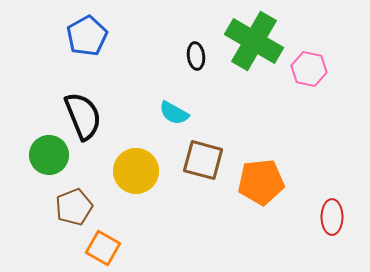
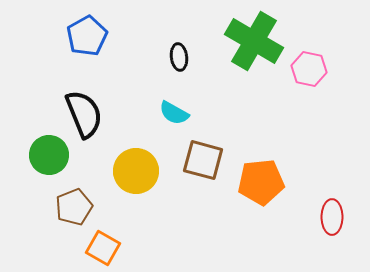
black ellipse: moved 17 px left, 1 px down
black semicircle: moved 1 px right, 2 px up
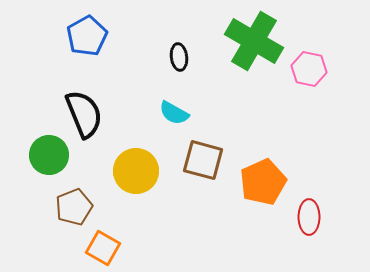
orange pentagon: moved 2 px right; rotated 18 degrees counterclockwise
red ellipse: moved 23 px left
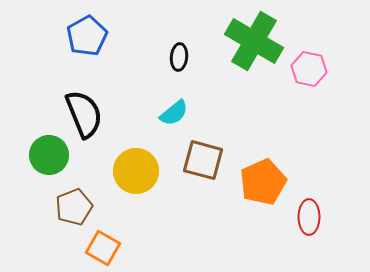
black ellipse: rotated 12 degrees clockwise
cyan semicircle: rotated 68 degrees counterclockwise
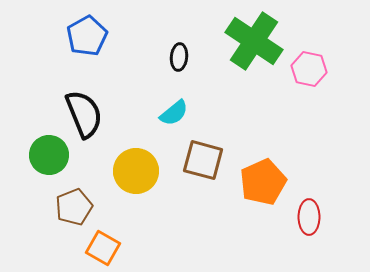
green cross: rotated 4 degrees clockwise
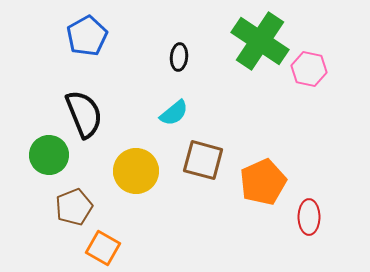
green cross: moved 6 px right
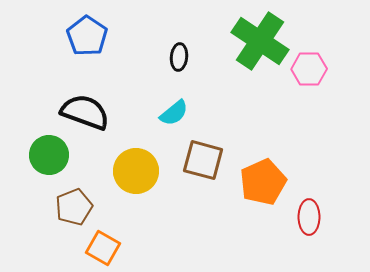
blue pentagon: rotated 9 degrees counterclockwise
pink hexagon: rotated 12 degrees counterclockwise
black semicircle: moved 1 px right, 2 px up; rotated 48 degrees counterclockwise
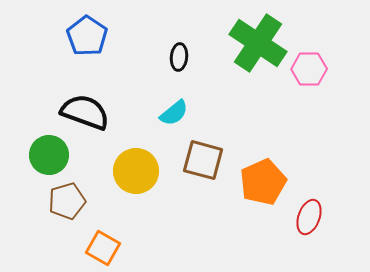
green cross: moved 2 px left, 2 px down
brown pentagon: moved 7 px left, 6 px up; rotated 6 degrees clockwise
red ellipse: rotated 20 degrees clockwise
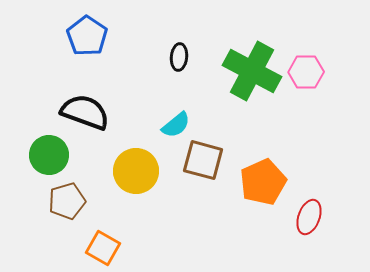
green cross: moved 6 px left, 28 px down; rotated 6 degrees counterclockwise
pink hexagon: moved 3 px left, 3 px down
cyan semicircle: moved 2 px right, 12 px down
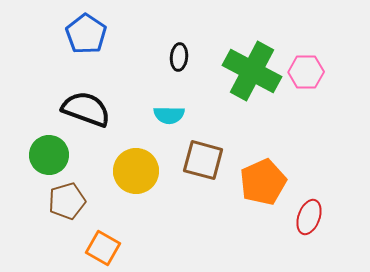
blue pentagon: moved 1 px left, 2 px up
black semicircle: moved 1 px right, 3 px up
cyan semicircle: moved 7 px left, 10 px up; rotated 40 degrees clockwise
